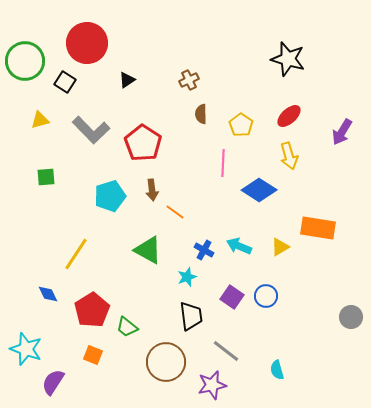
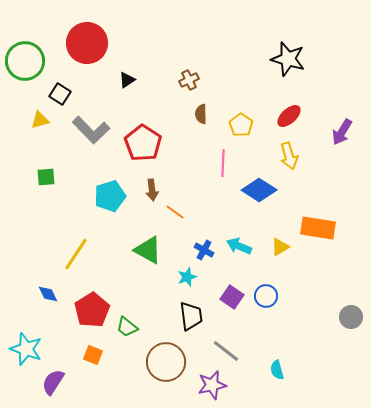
black square at (65, 82): moved 5 px left, 12 px down
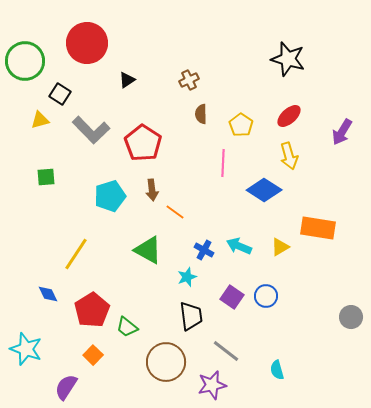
blue diamond at (259, 190): moved 5 px right
orange square at (93, 355): rotated 24 degrees clockwise
purple semicircle at (53, 382): moved 13 px right, 5 px down
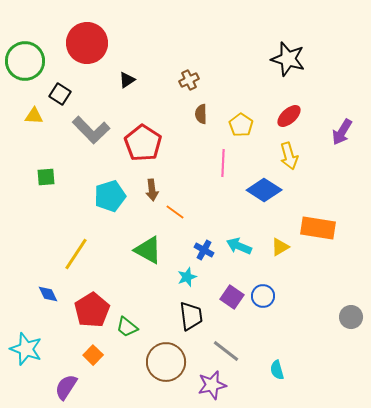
yellow triangle at (40, 120): moved 6 px left, 4 px up; rotated 18 degrees clockwise
blue circle at (266, 296): moved 3 px left
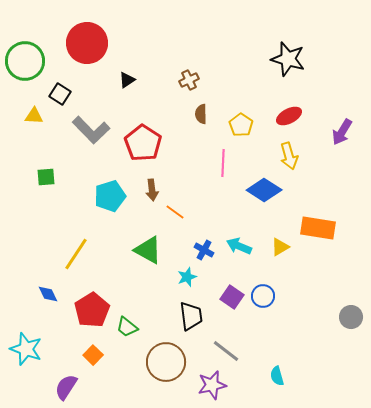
red ellipse at (289, 116): rotated 15 degrees clockwise
cyan semicircle at (277, 370): moved 6 px down
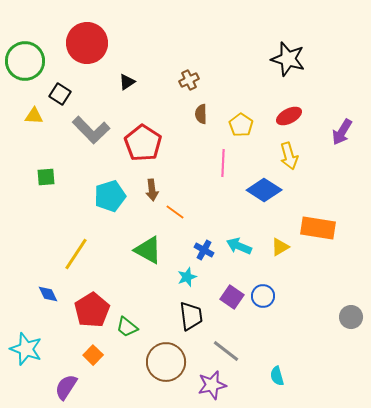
black triangle at (127, 80): moved 2 px down
